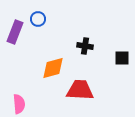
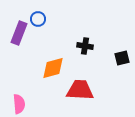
purple rectangle: moved 4 px right, 1 px down
black square: rotated 14 degrees counterclockwise
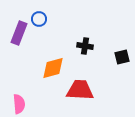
blue circle: moved 1 px right
black square: moved 1 px up
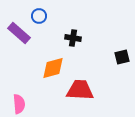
blue circle: moved 3 px up
purple rectangle: rotated 70 degrees counterclockwise
black cross: moved 12 px left, 8 px up
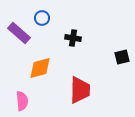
blue circle: moved 3 px right, 2 px down
orange diamond: moved 13 px left
red trapezoid: rotated 88 degrees clockwise
pink semicircle: moved 3 px right, 3 px up
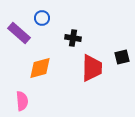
red trapezoid: moved 12 px right, 22 px up
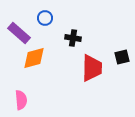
blue circle: moved 3 px right
orange diamond: moved 6 px left, 10 px up
pink semicircle: moved 1 px left, 1 px up
